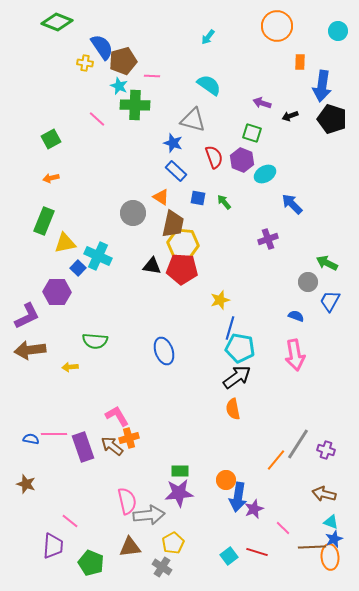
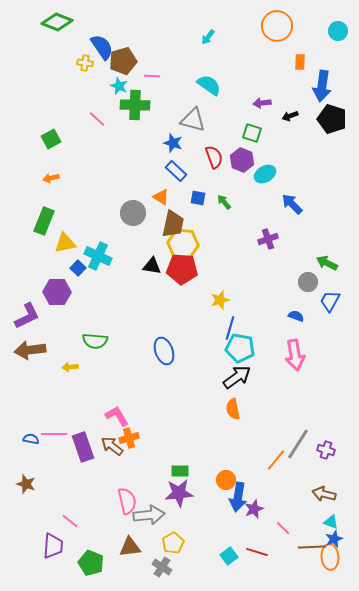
purple arrow at (262, 103): rotated 24 degrees counterclockwise
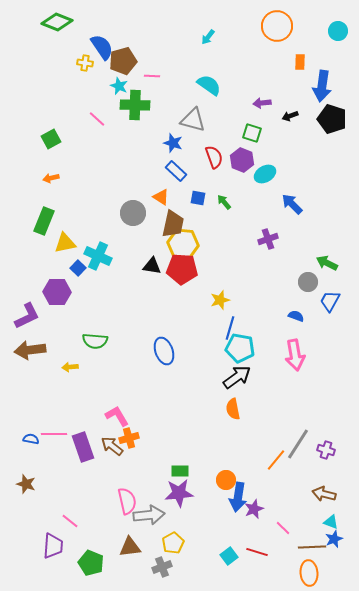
orange ellipse at (330, 557): moved 21 px left, 16 px down
gray cross at (162, 567): rotated 36 degrees clockwise
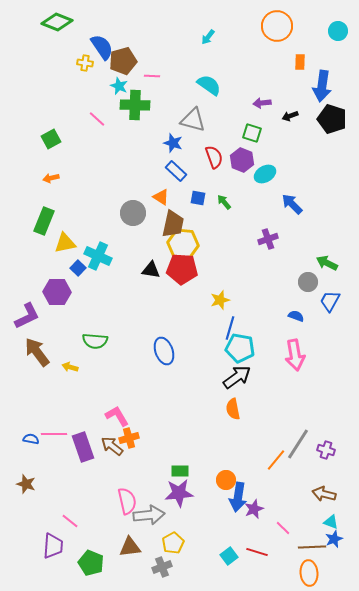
black triangle at (152, 266): moved 1 px left, 4 px down
brown arrow at (30, 350): moved 7 px right, 2 px down; rotated 60 degrees clockwise
yellow arrow at (70, 367): rotated 21 degrees clockwise
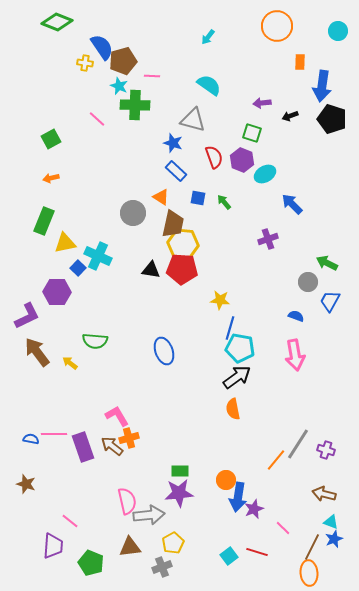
yellow star at (220, 300): rotated 24 degrees clockwise
yellow arrow at (70, 367): moved 4 px up; rotated 21 degrees clockwise
brown line at (312, 547): rotated 60 degrees counterclockwise
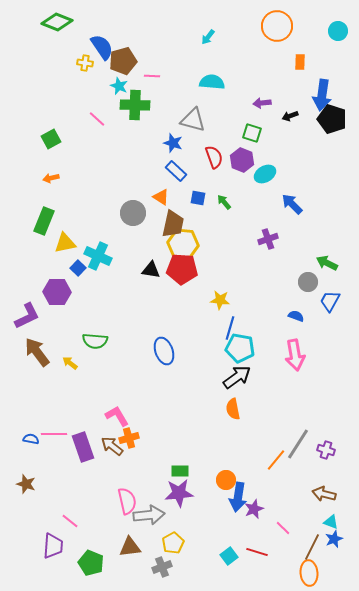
cyan semicircle at (209, 85): moved 3 px right, 3 px up; rotated 30 degrees counterclockwise
blue arrow at (322, 86): moved 9 px down
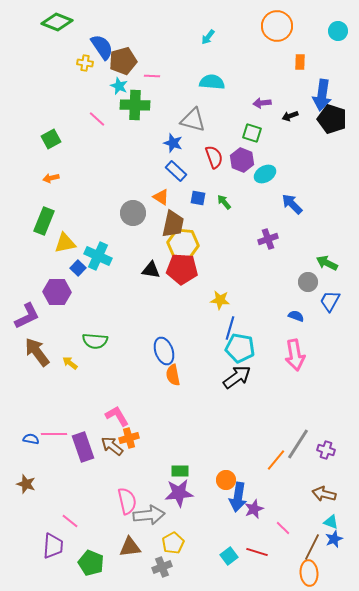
orange semicircle at (233, 409): moved 60 px left, 34 px up
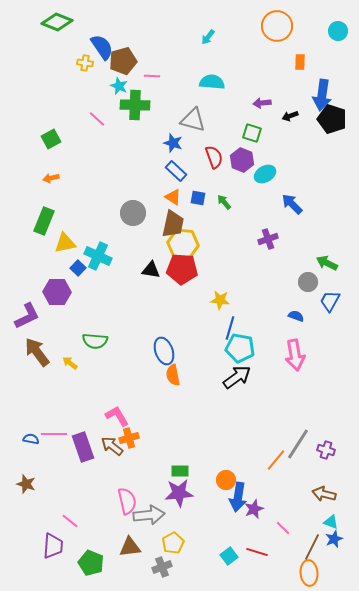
orange triangle at (161, 197): moved 12 px right
